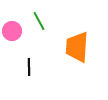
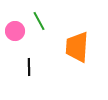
pink circle: moved 3 px right
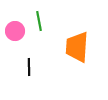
green line: rotated 18 degrees clockwise
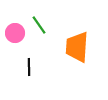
green line: moved 4 px down; rotated 24 degrees counterclockwise
pink circle: moved 2 px down
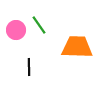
pink circle: moved 1 px right, 3 px up
orange trapezoid: rotated 88 degrees clockwise
